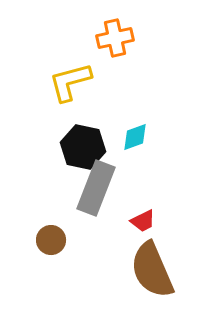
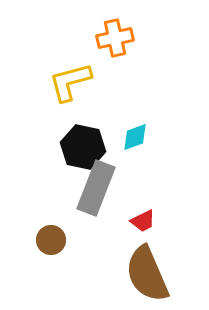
brown semicircle: moved 5 px left, 4 px down
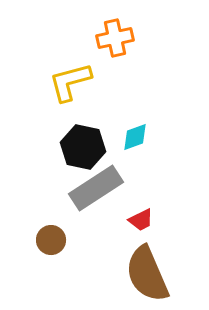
gray rectangle: rotated 36 degrees clockwise
red trapezoid: moved 2 px left, 1 px up
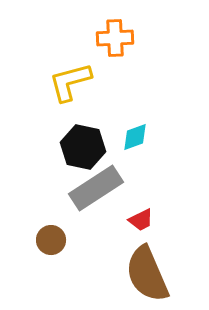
orange cross: rotated 9 degrees clockwise
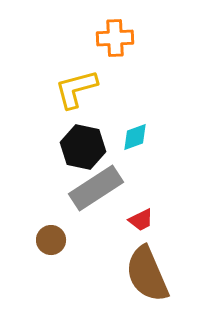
yellow L-shape: moved 6 px right, 7 px down
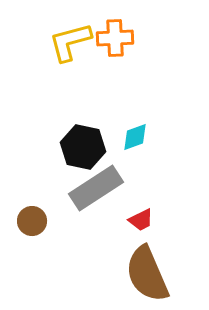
yellow L-shape: moved 6 px left, 47 px up
brown circle: moved 19 px left, 19 px up
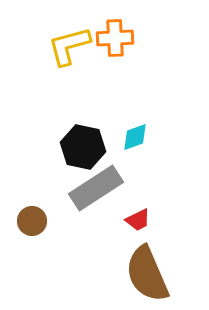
yellow L-shape: moved 1 px left, 4 px down
red trapezoid: moved 3 px left
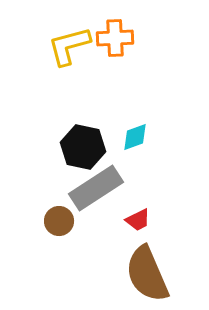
brown circle: moved 27 px right
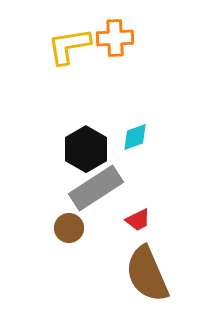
yellow L-shape: rotated 6 degrees clockwise
black hexagon: moved 3 px right, 2 px down; rotated 18 degrees clockwise
brown circle: moved 10 px right, 7 px down
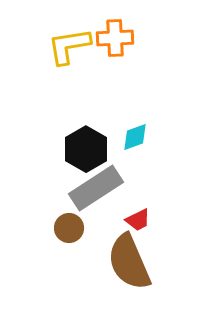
brown semicircle: moved 18 px left, 12 px up
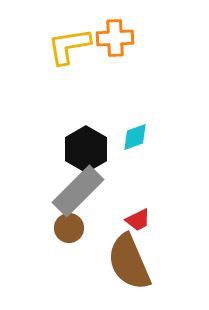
gray rectangle: moved 18 px left, 3 px down; rotated 12 degrees counterclockwise
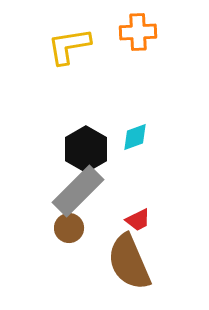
orange cross: moved 23 px right, 6 px up
